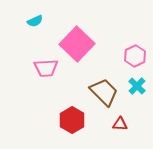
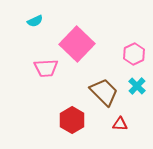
pink hexagon: moved 1 px left, 2 px up
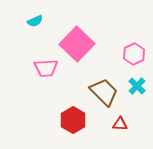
red hexagon: moved 1 px right
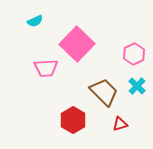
red triangle: rotated 21 degrees counterclockwise
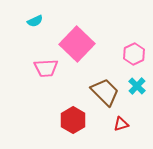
brown trapezoid: moved 1 px right
red triangle: moved 1 px right
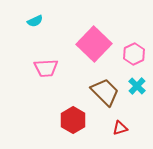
pink square: moved 17 px right
red triangle: moved 1 px left, 4 px down
